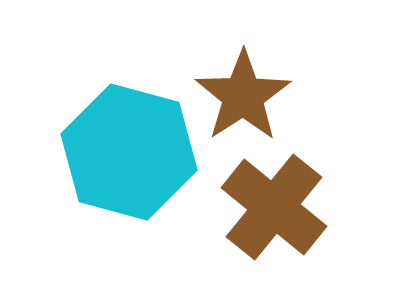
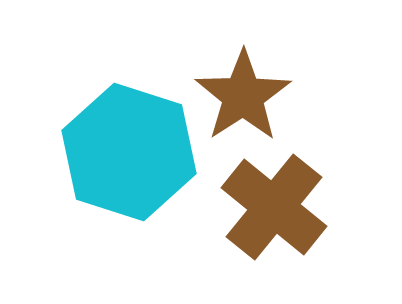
cyan hexagon: rotated 3 degrees clockwise
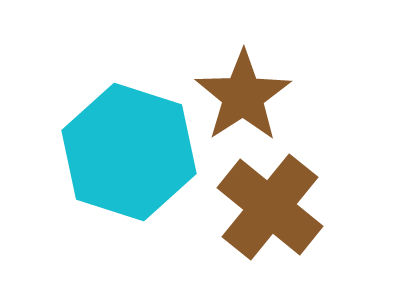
brown cross: moved 4 px left
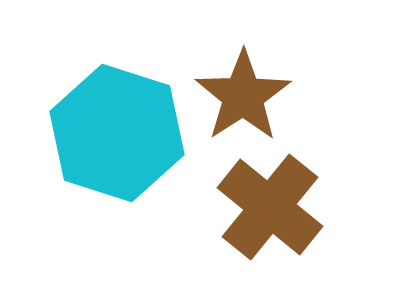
cyan hexagon: moved 12 px left, 19 px up
